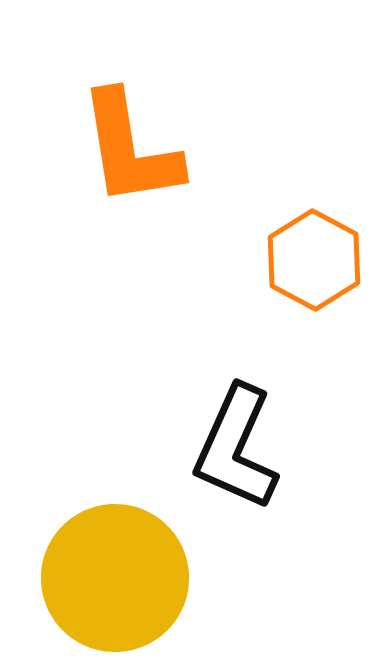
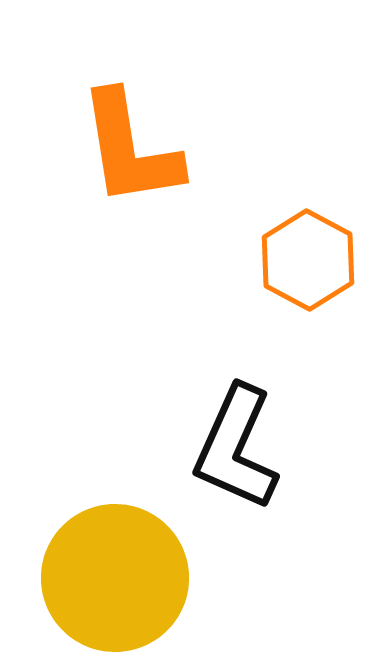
orange hexagon: moved 6 px left
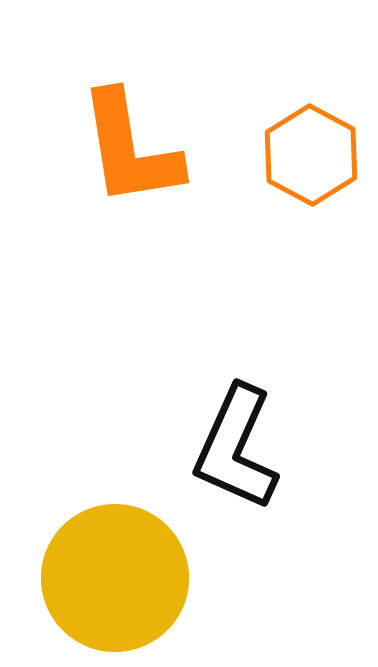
orange hexagon: moved 3 px right, 105 px up
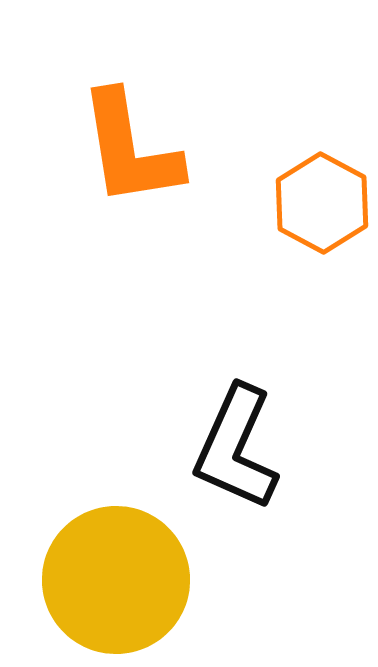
orange hexagon: moved 11 px right, 48 px down
yellow circle: moved 1 px right, 2 px down
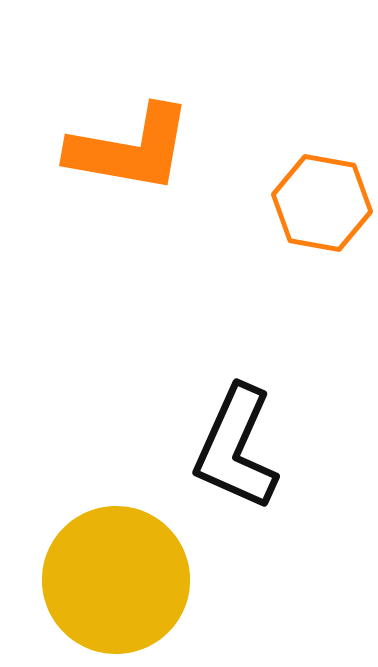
orange L-shape: rotated 71 degrees counterclockwise
orange hexagon: rotated 18 degrees counterclockwise
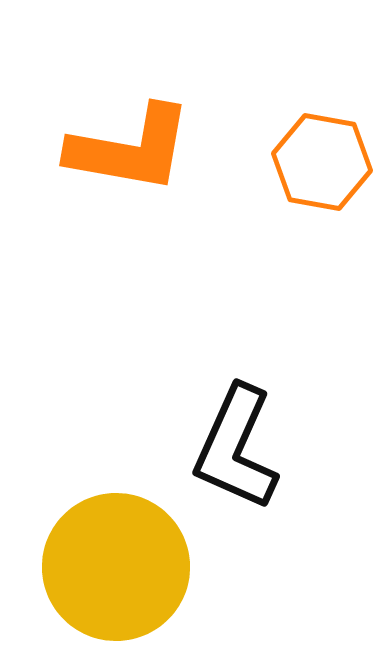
orange hexagon: moved 41 px up
yellow circle: moved 13 px up
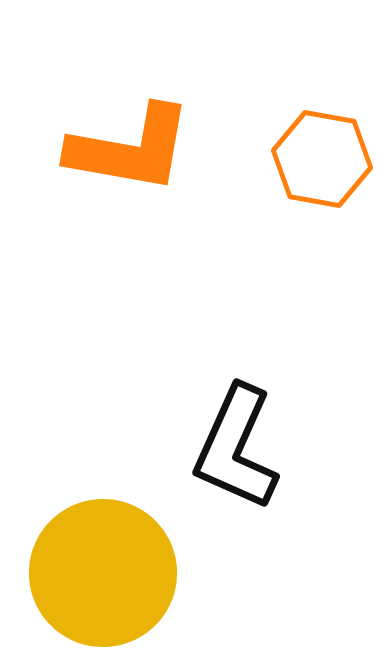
orange hexagon: moved 3 px up
yellow circle: moved 13 px left, 6 px down
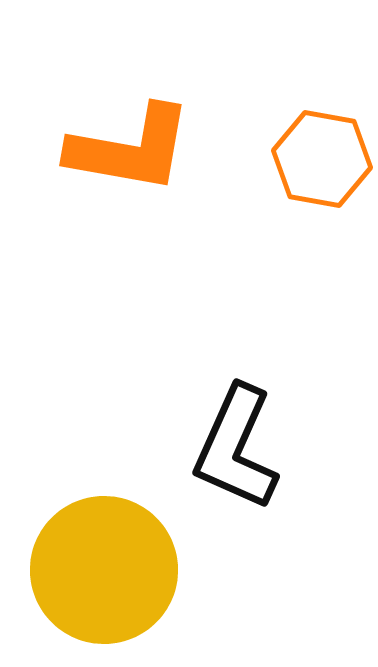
yellow circle: moved 1 px right, 3 px up
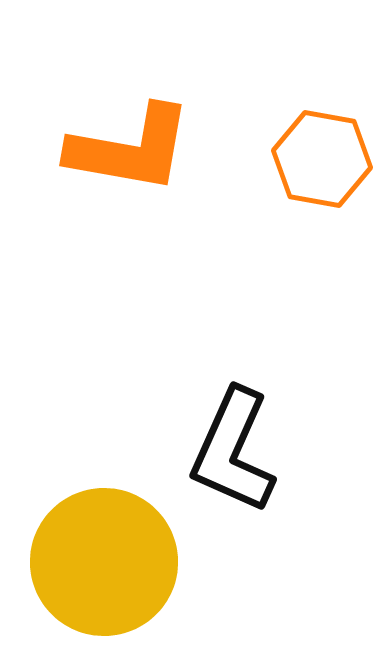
black L-shape: moved 3 px left, 3 px down
yellow circle: moved 8 px up
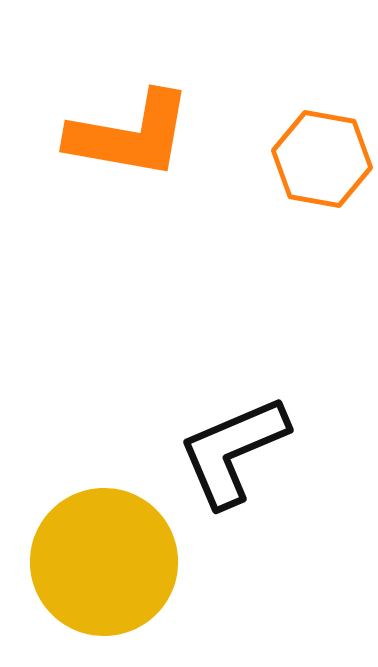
orange L-shape: moved 14 px up
black L-shape: rotated 43 degrees clockwise
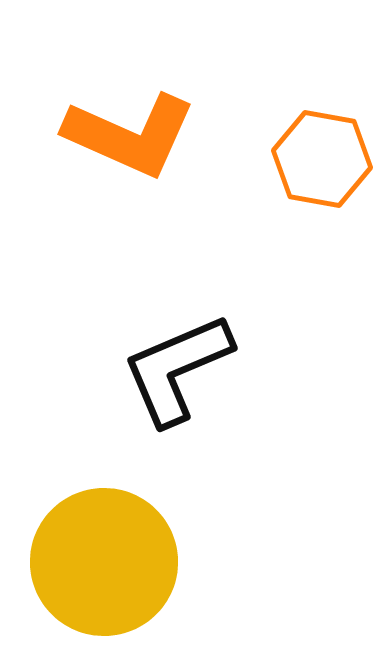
orange L-shape: rotated 14 degrees clockwise
black L-shape: moved 56 px left, 82 px up
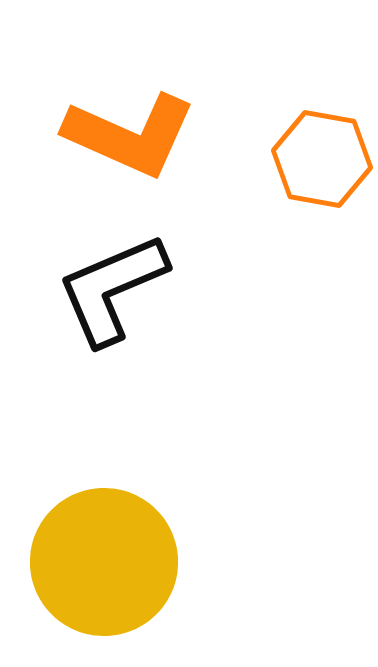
black L-shape: moved 65 px left, 80 px up
